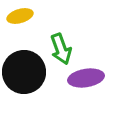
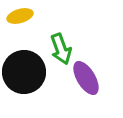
purple ellipse: rotated 68 degrees clockwise
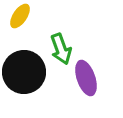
yellow ellipse: rotated 40 degrees counterclockwise
purple ellipse: rotated 12 degrees clockwise
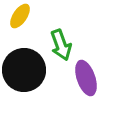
green arrow: moved 4 px up
black circle: moved 2 px up
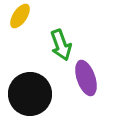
black circle: moved 6 px right, 24 px down
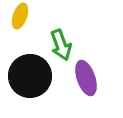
yellow ellipse: rotated 15 degrees counterclockwise
black circle: moved 18 px up
